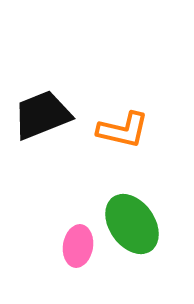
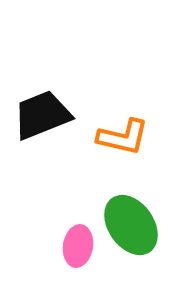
orange L-shape: moved 7 px down
green ellipse: moved 1 px left, 1 px down
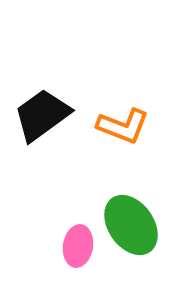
black trapezoid: rotated 14 degrees counterclockwise
orange L-shape: moved 11 px up; rotated 8 degrees clockwise
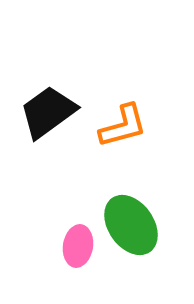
black trapezoid: moved 6 px right, 3 px up
orange L-shape: rotated 36 degrees counterclockwise
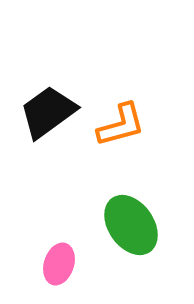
orange L-shape: moved 2 px left, 1 px up
pink ellipse: moved 19 px left, 18 px down; rotated 9 degrees clockwise
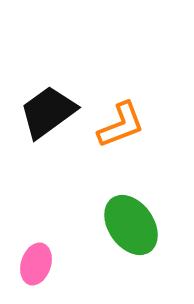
orange L-shape: rotated 6 degrees counterclockwise
pink ellipse: moved 23 px left
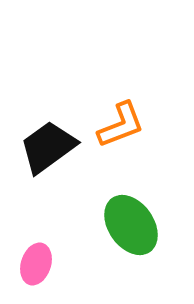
black trapezoid: moved 35 px down
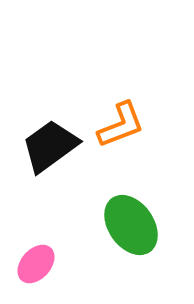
black trapezoid: moved 2 px right, 1 px up
pink ellipse: rotated 24 degrees clockwise
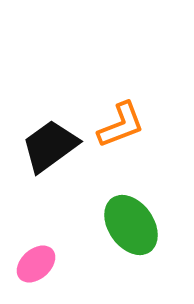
pink ellipse: rotated 6 degrees clockwise
